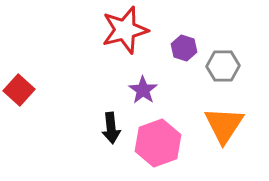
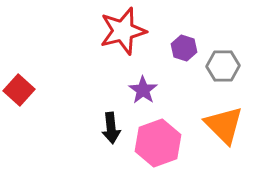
red star: moved 2 px left, 1 px down
orange triangle: rotated 18 degrees counterclockwise
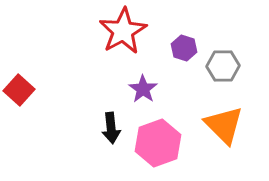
red star: rotated 15 degrees counterclockwise
purple star: moved 1 px up
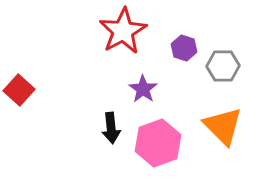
orange triangle: moved 1 px left, 1 px down
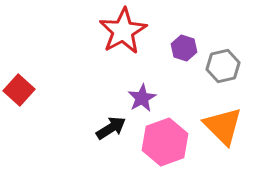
gray hexagon: rotated 12 degrees counterclockwise
purple star: moved 1 px left, 9 px down; rotated 8 degrees clockwise
black arrow: rotated 116 degrees counterclockwise
pink hexagon: moved 7 px right, 1 px up
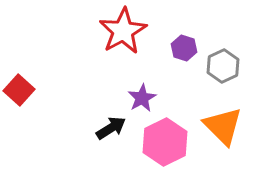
gray hexagon: rotated 12 degrees counterclockwise
pink hexagon: rotated 6 degrees counterclockwise
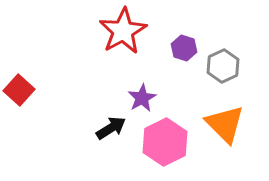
orange triangle: moved 2 px right, 2 px up
